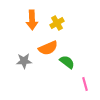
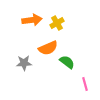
orange arrow: rotated 96 degrees counterclockwise
gray star: moved 2 px down
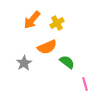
orange arrow: rotated 138 degrees clockwise
orange semicircle: moved 1 px left, 1 px up
gray star: rotated 28 degrees counterclockwise
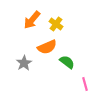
yellow cross: moved 1 px left, 1 px down; rotated 24 degrees counterclockwise
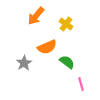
orange arrow: moved 4 px right, 4 px up
yellow cross: moved 10 px right
pink line: moved 4 px left
